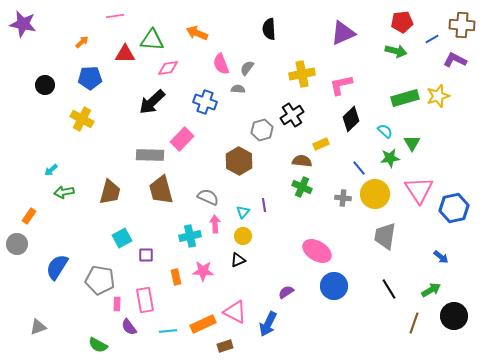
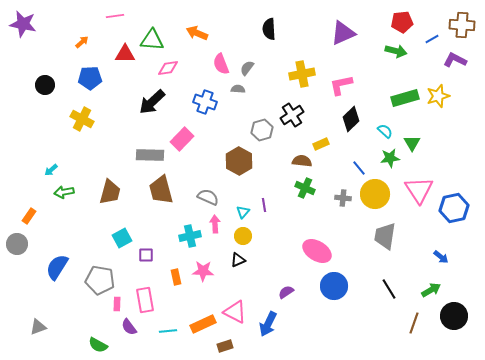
green cross at (302, 187): moved 3 px right, 1 px down
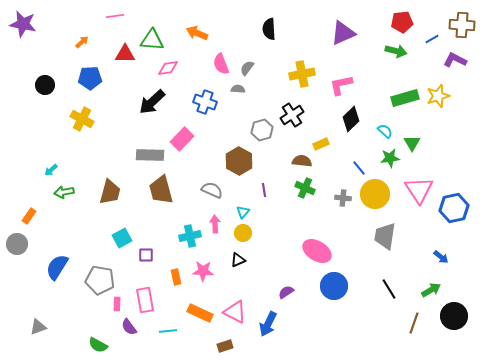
gray semicircle at (208, 197): moved 4 px right, 7 px up
purple line at (264, 205): moved 15 px up
yellow circle at (243, 236): moved 3 px up
orange rectangle at (203, 324): moved 3 px left, 11 px up; rotated 50 degrees clockwise
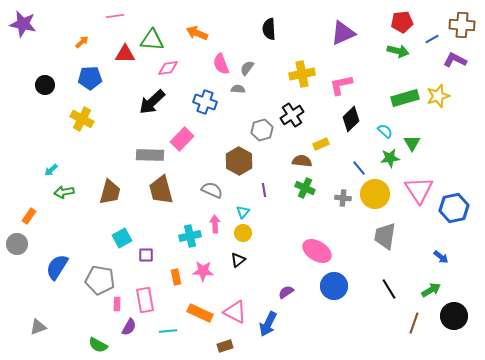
green arrow at (396, 51): moved 2 px right
black triangle at (238, 260): rotated 14 degrees counterclockwise
purple semicircle at (129, 327): rotated 114 degrees counterclockwise
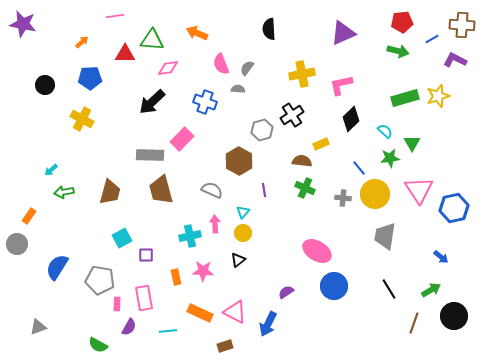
pink rectangle at (145, 300): moved 1 px left, 2 px up
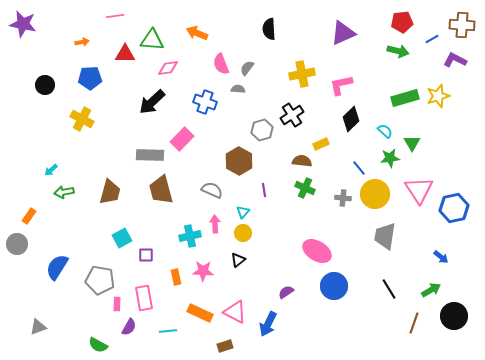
orange arrow at (82, 42): rotated 32 degrees clockwise
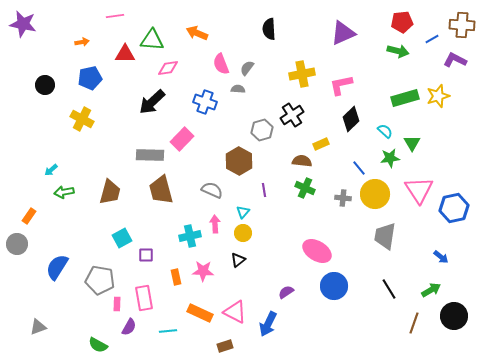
blue pentagon at (90, 78): rotated 10 degrees counterclockwise
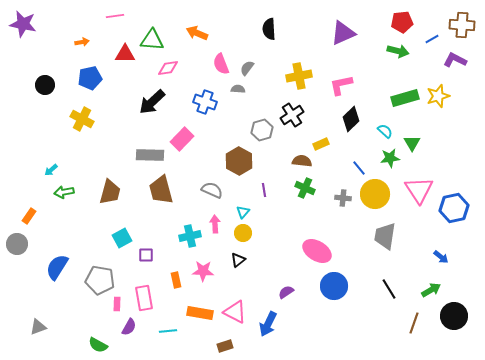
yellow cross at (302, 74): moved 3 px left, 2 px down
orange rectangle at (176, 277): moved 3 px down
orange rectangle at (200, 313): rotated 15 degrees counterclockwise
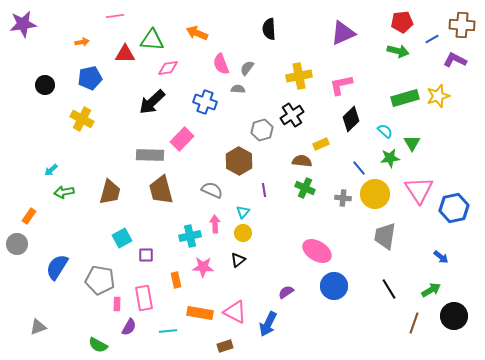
purple star at (23, 24): rotated 20 degrees counterclockwise
pink star at (203, 271): moved 4 px up
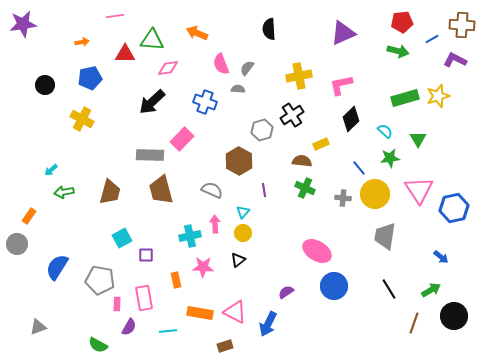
green triangle at (412, 143): moved 6 px right, 4 px up
